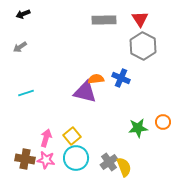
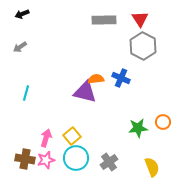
black arrow: moved 1 px left
cyan line: rotated 56 degrees counterclockwise
pink star: rotated 24 degrees counterclockwise
yellow semicircle: moved 28 px right
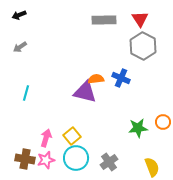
black arrow: moved 3 px left, 1 px down
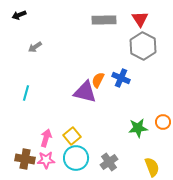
gray arrow: moved 15 px right
orange semicircle: moved 2 px right, 1 px down; rotated 56 degrees counterclockwise
pink star: rotated 12 degrees clockwise
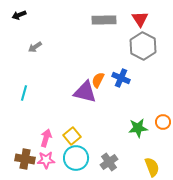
cyan line: moved 2 px left
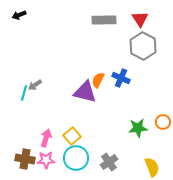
gray arrow: moved 38 px down
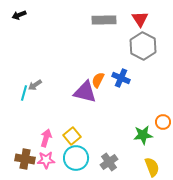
green star: moved 5 px right, 7 px down
